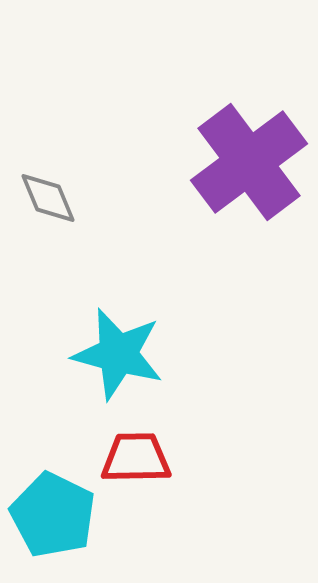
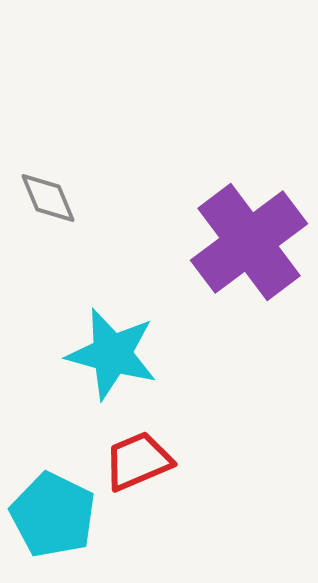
purple cross: moved 80 px down
cyan star: moved 6 px left
red trapezoid: moved 2 px right, 3 px down; rotated 22 degrees counterclockwise
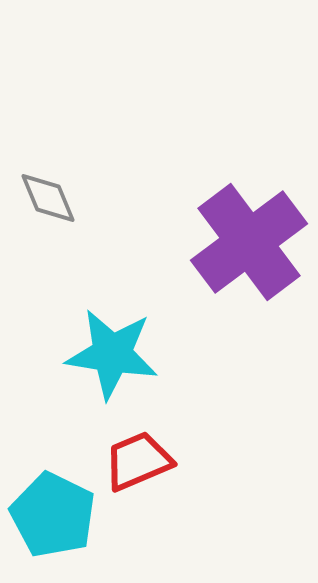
cyan star: rotated 6 degrees counterclockwise
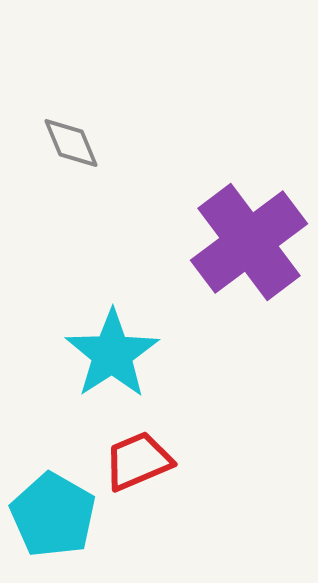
gray diamond: moved 23 px right, 55 px up
cyan star: rotated 30 degrees clockwise
cyan pentagon: rotated 4 degrees clockwise
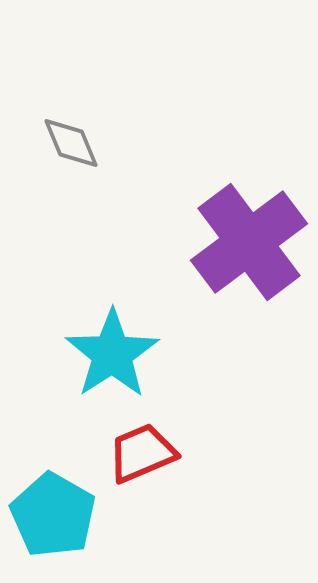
red trapezoid: moved 4 px right, 8 px up
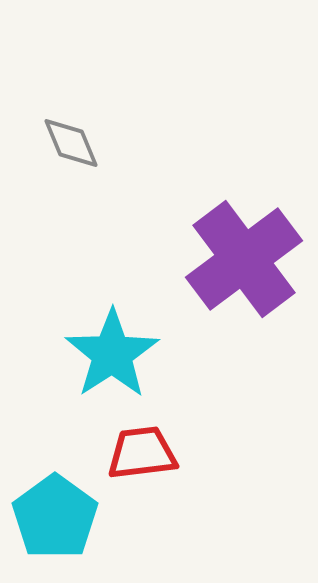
purple cross: moved 5 px left, 17 px down
red trapezoid: rotated 16 degrees clockwise
cyan pentagon: moved 2 px right, 2 px down; rotated 6 degrees clockwise
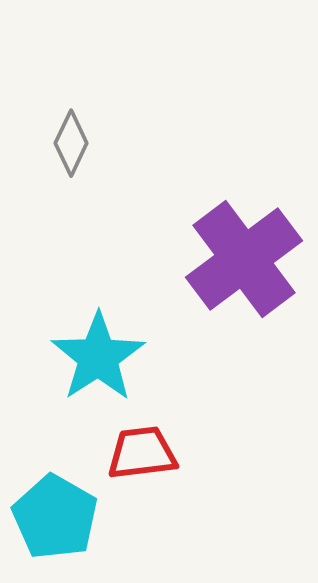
gray diamond: rotated 48 degrees clockwise
cyan star: moved 14 px left, 3 px down
cyan pentagon: rotated 6 degrees counterclockwise
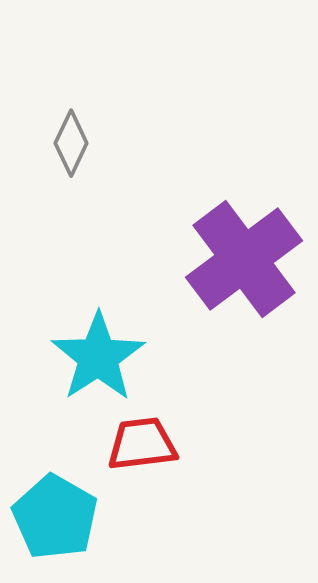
red trapezoid: moved 9 px up
